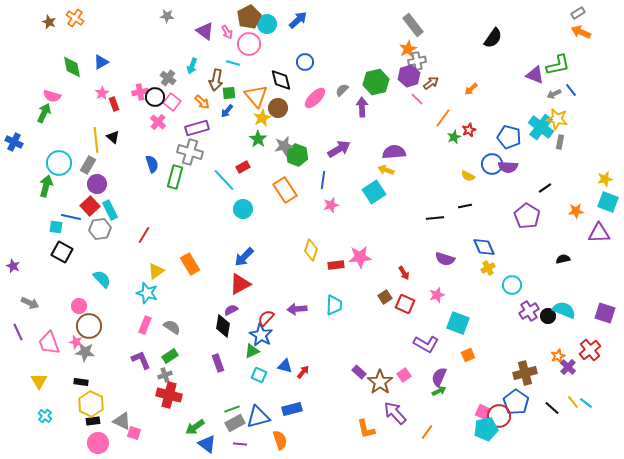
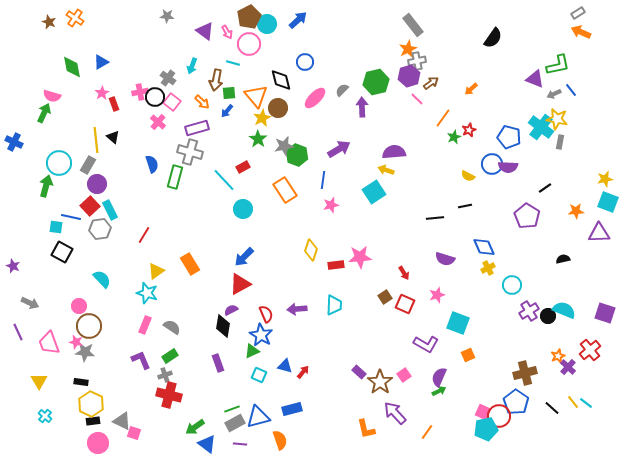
purple triangle at (535, 75): moved 4 px down
red semicircle at (266, 318): moved 4 px up; rotated 114 degrees clockwise
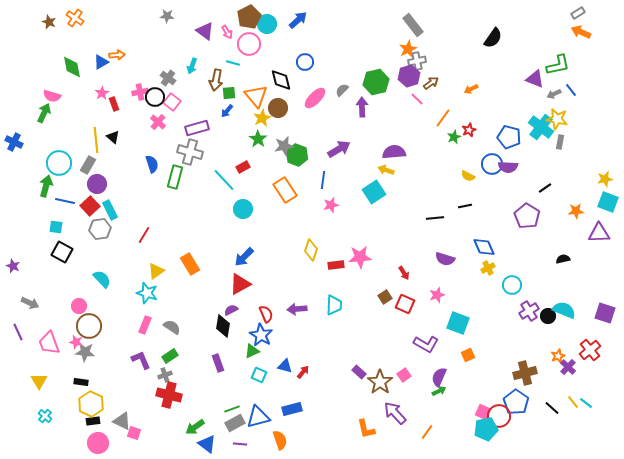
orange arrow at (471, 89): rotated 16 degrees clockwise
orange arrow at (202, 102): moved 85 px left, 47 px up; rotated 49 degrees counterclockwise
blue line at (71, 217): moved 6 px left, 16 px up
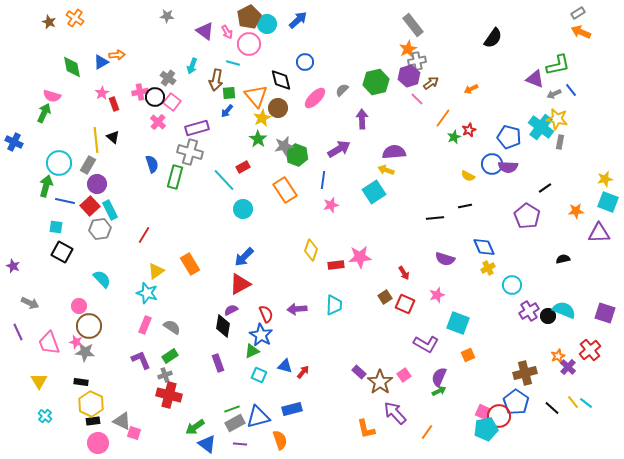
purple arrow at (362, 107): moved 12 px down
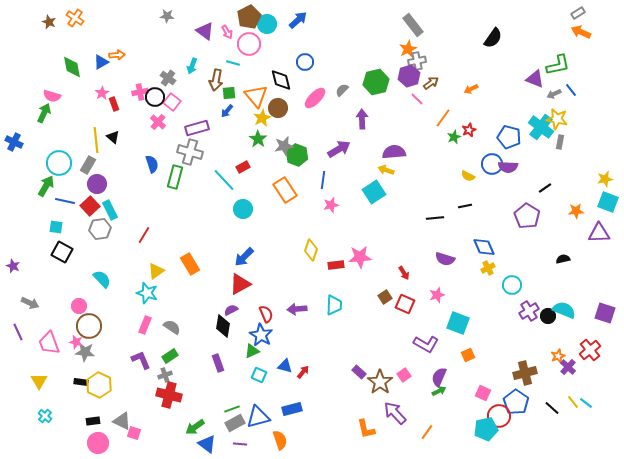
green arrow at (46, 186): rotated 15 degrees clockwise
yellow hexagon at (91, 404): moved 8 px right, 19 px up
pink square at (483, 412): moved 19 px up
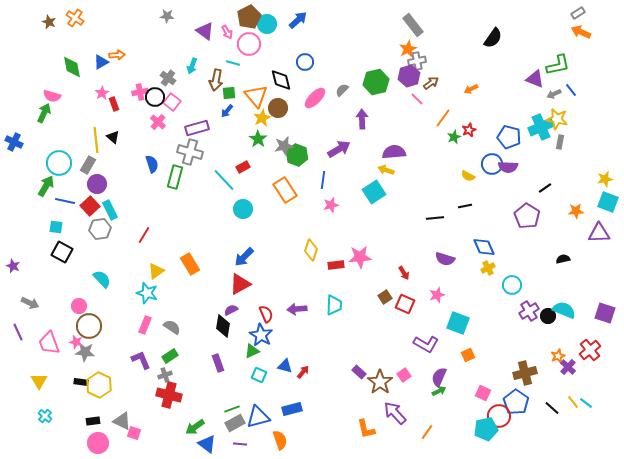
cyan cross at (541, 127): rotated 30 degrees clockwise
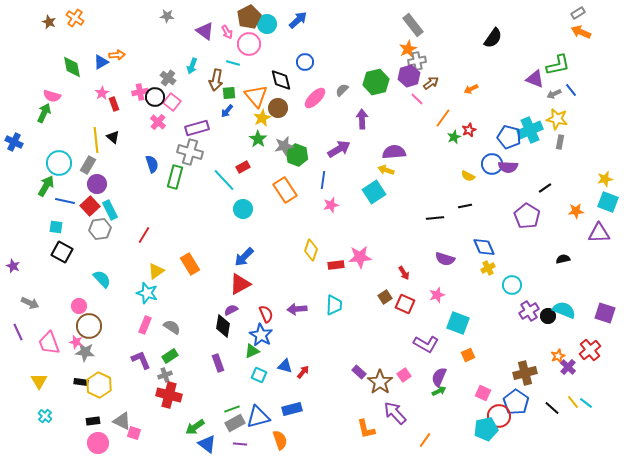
cyan cross at (541, 127): moved 11 px left, 3 px down
orange line at (427, 432): moved 2 px left, 8 px down
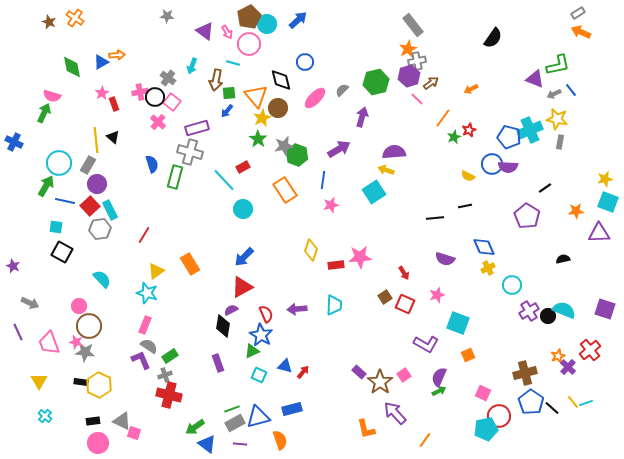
purple arrow at (362, 119): moved 2 px up; rotated 18 degrees clockwise
red triangle at (240, 284): moved 2 px right, 3 px down
purple square at (605, 313): moved 4 px up
gray semicircle at (172, 327): moved 23 px left, 19 px down
blue pentagon at (516, 402): moved 15 px right
cyan line at (586, 403): rotated 56 degrees counterclockwise
